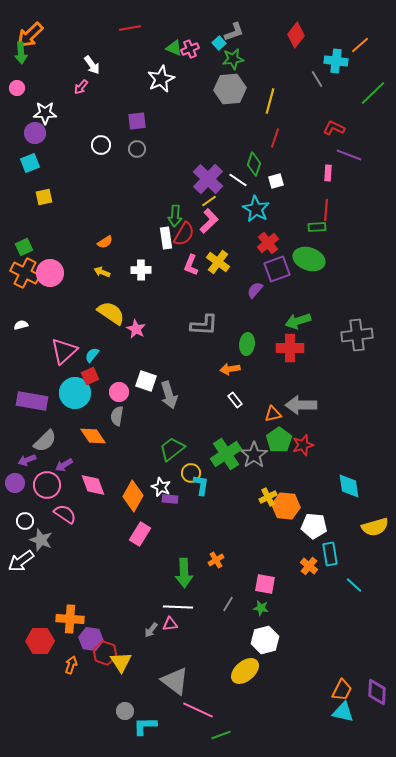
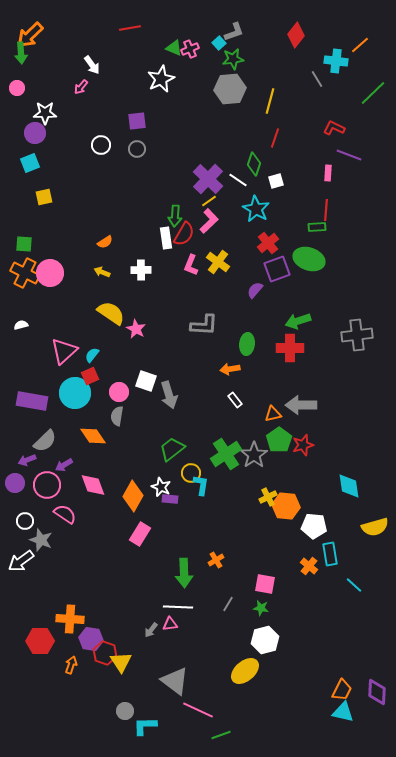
green square at (24, 247): moved 3 px up; rotated 30 degrees clockwise
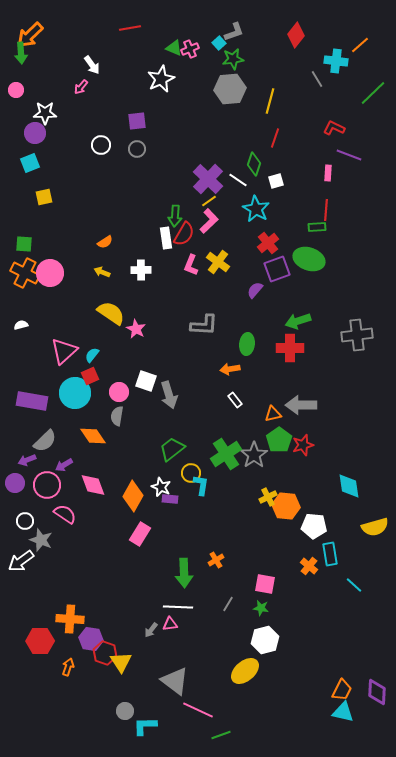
pink circle at (17, 88): moved 1 px left, 2 px down
orange arrow at (71, 665): moved 3 px left, 2 px down
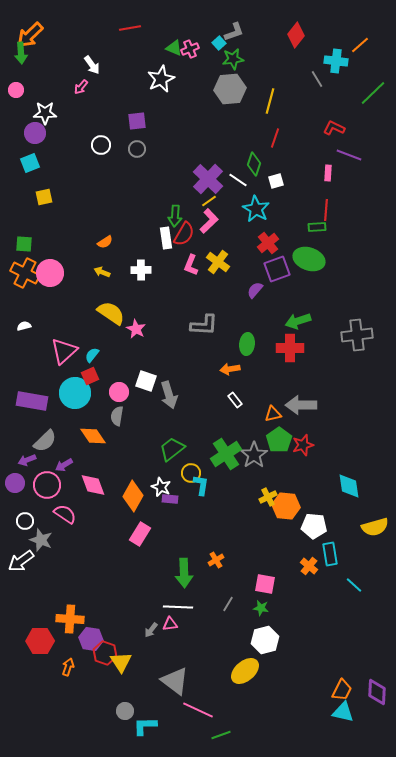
white semicircle at (21, 325): moved 3 px right, 1 px down
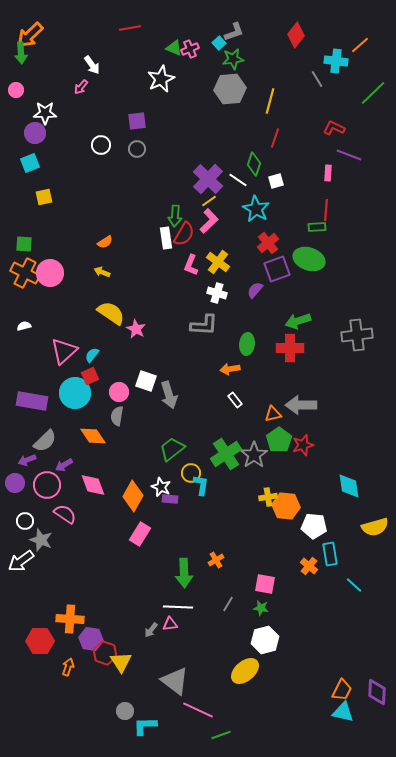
white cross at (141, 270): moved 76 px right, 23 px down; rotated 18 degrees clockwise
yellow cross at (268, 497): rotated 18 degrees clockwise
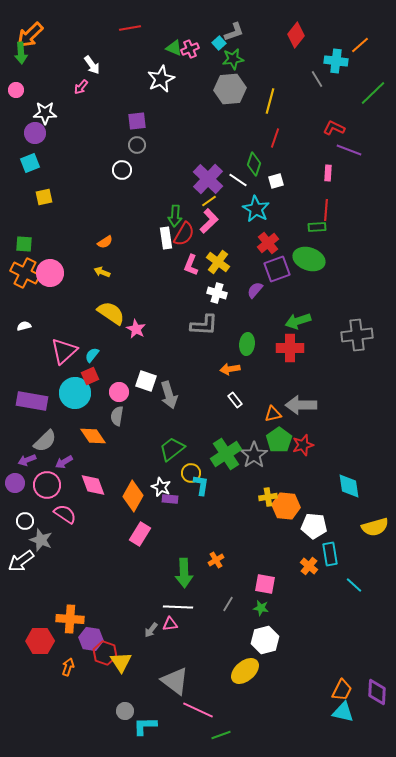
white circle at (101, 145): moved 21 px right, 25 px down
gray circle at (137, 149): moved 4 px up
purple line at (349, 155): moved 5 px up
purple arrow at (64, 465): moved 3 px up
